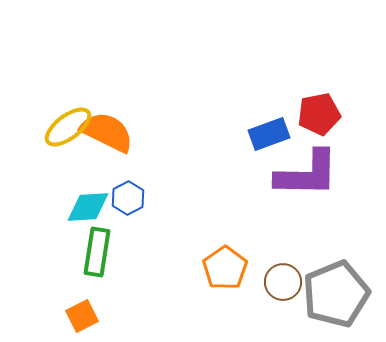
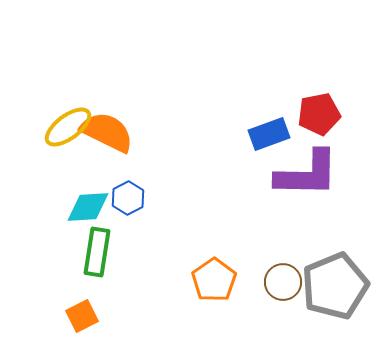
orange pentagon: moved 11 px left, 12 px down
gray pentagon: moved 1 px left, 8 px up
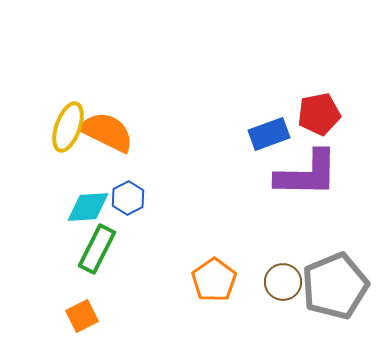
yellow ellipse: rotated 33 degrees counterclockwise
green rectangle: moved 3 px up; rotated 18 degrees clockwise
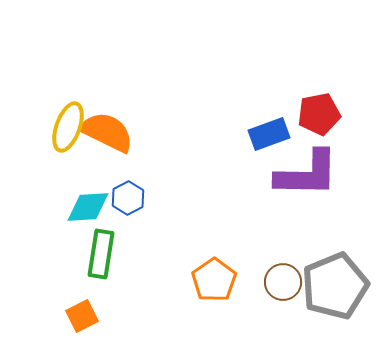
green rectangle: moved 4 px right, 5 px down; rotated 18 degrees counterclockwise
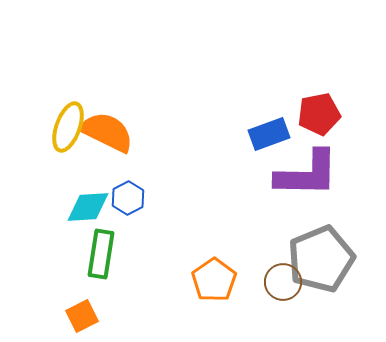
gray pentagon: moved 14 px left, 27 px up
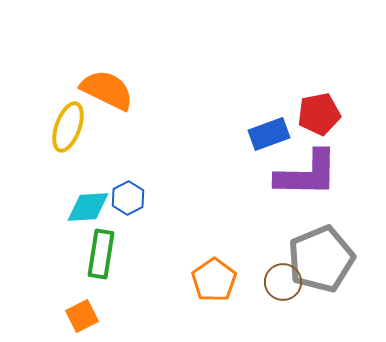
orange semicircle: moved 42 px up
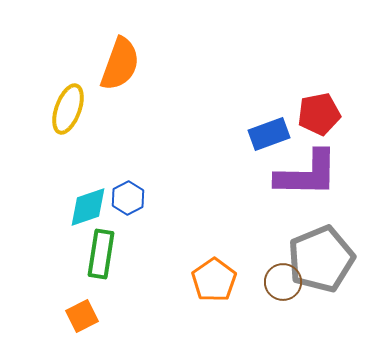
orange semicircle: moved 13 px right, 26 px up; rotated 84 degrees clockwise
yellow ellipse: moved 18 px up
cyan diamond: rotated 15 degrees counterclockwise
